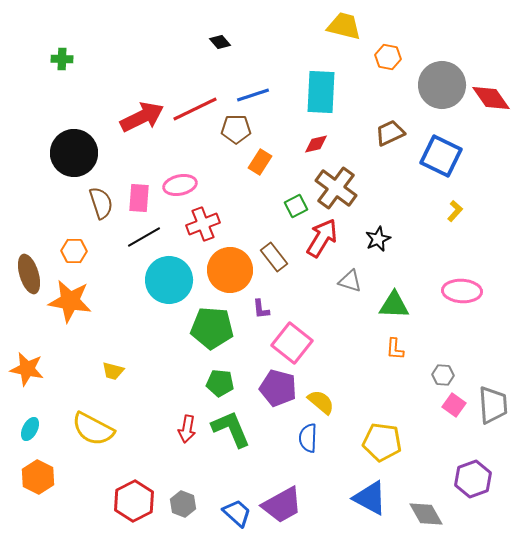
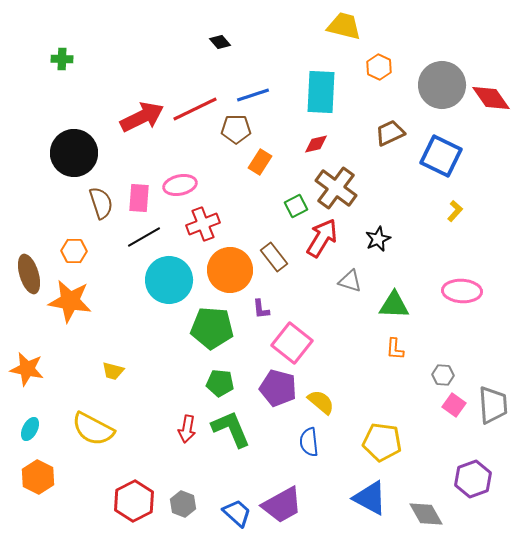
orange hexagon at (388, 57): moved 9 px left, 10 px down; rotated 15 degrees clockwise
blue semicircle at (308, 438): moved 1 px right, 4 px down; rotated 8 degrees counterclockwise
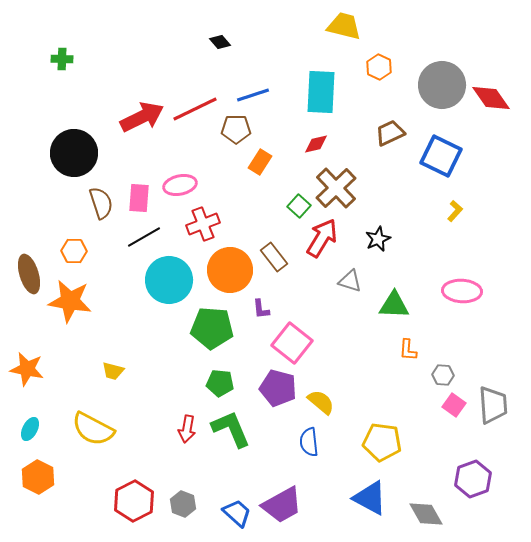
brown cross at (336, 188): rotated 9 degrees clockwise
green square at (296, 206): moved 3 px right; rotated 20 degrees counterclockwise
orange L-shape at (395, 349): moved 13 px right, 1 px down
